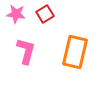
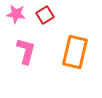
red square: moved 1 px down
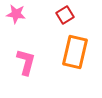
red square: moved 20 px right
pink L-shape: moved 11 px down
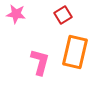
red square: moved 2 px left
pink L-shape: moved 14 px right
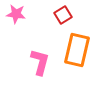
orange rectangle: moved 2 px right, 2 px up
